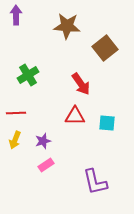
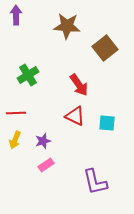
red arrow: moved 2 px left, 1 px down
red triangle: rotated 25 degrees clockwise
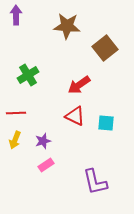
red arrow: rotated 90 degrees clockwise
cyan square: moved 1 px left
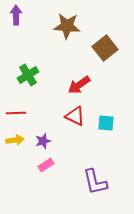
yellow arrow: rotated 120 degrees counterclockwise
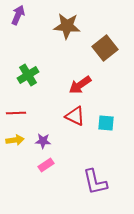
purple arrow: moved 2 px right; rotated 24 degrees clockwise
red arrow: moved 1 px right
purple star: rotated 21 degrees clockwise
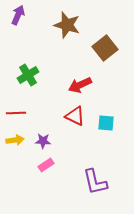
brown star: moved 1 px up; rotated 12 degrees clockwise
red arrow: rotated 10 degrees clockwise
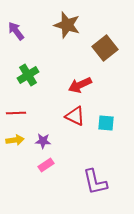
purple arrow: moved 2 px left, 16 px down; rotated 60 degrees counterclockwise
